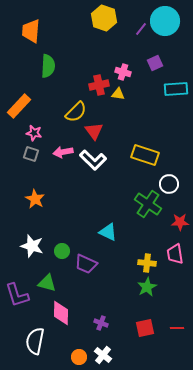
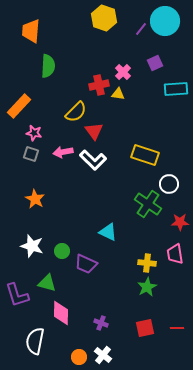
pink cross: rotated 28 degrees clockwise
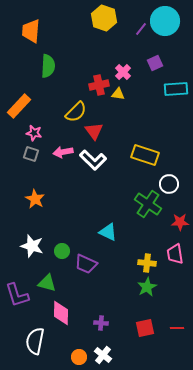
purple cross: rotated 16 degrees counterclockwise
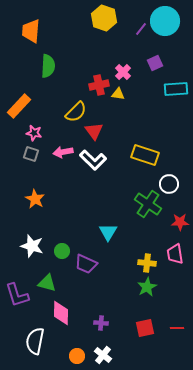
cyan triangle: rotated 36 degrees clockwise
orange circle: moved 2 px left, 1 px up
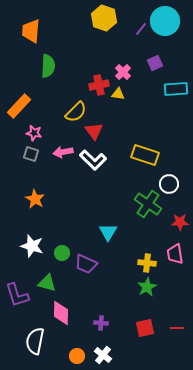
green circle: moved 2 px down
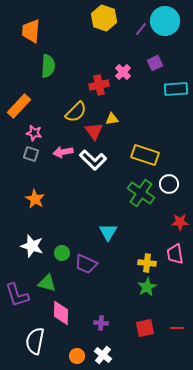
yellow triangle: moved 6 px left, 25 px down; rotated 16 degrees counterclockwise
green cross: moved 7 px left, 11 px up
